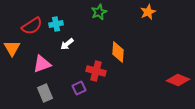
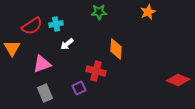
green star: rotated 21 degrees clockwise
orange diamond: moved 2 px left, 3 px up
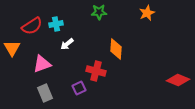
orange star: moved 1 px left, 1 px down
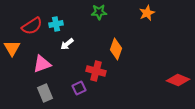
orange diamond: rotated 15 degrees clockwise
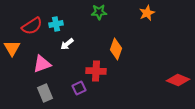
red cross: rotated 12 degrees counterclockwise
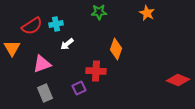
orange star: rotated 21 degrees counterclockwise
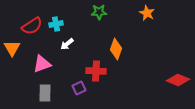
gray rectangle: rotated 24 degrees clockwise
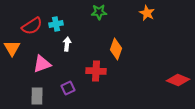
white arrow: rotated 136 degrees clockwise
purple square: moved 11 px left
gray rectangle: moved 8 px left, 3 px down
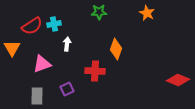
cyan cross: moved 2 px left
red cross: moved 1 px left
purple square: moved 1 px left, 1 px down
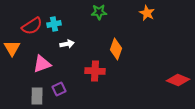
white arrow: rotated 72 degrees clockwise
purple square: moved 8 px left
